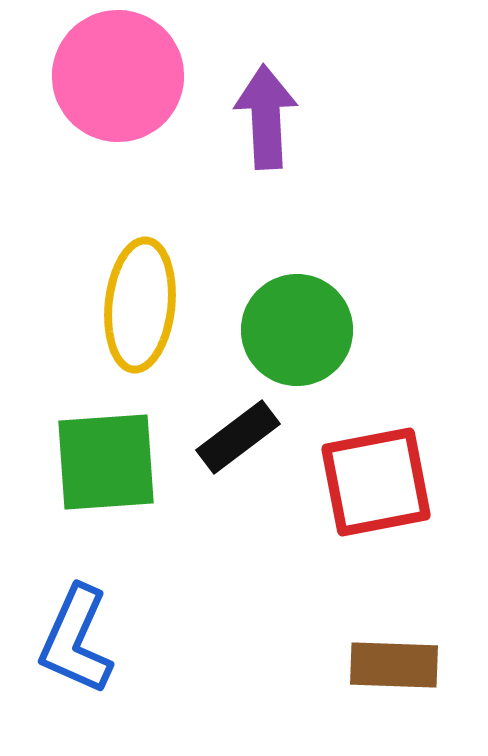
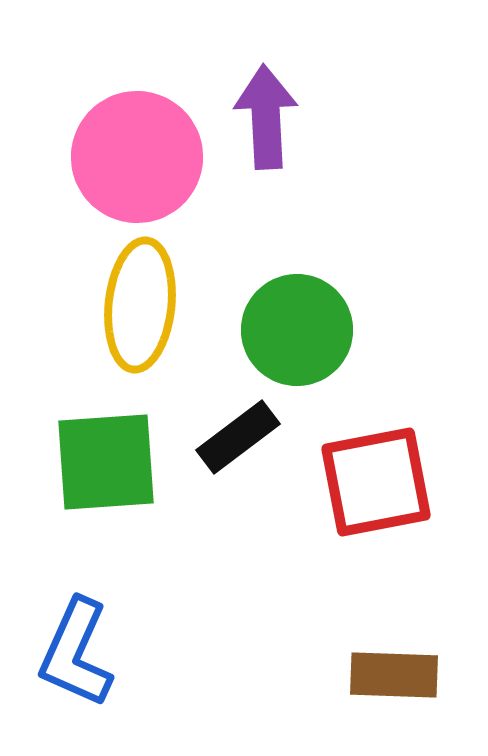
pink circle: moved 19 px right, 81 px down
blue L-shape: moved 13 px down
brown rectangle: moved 10 px down
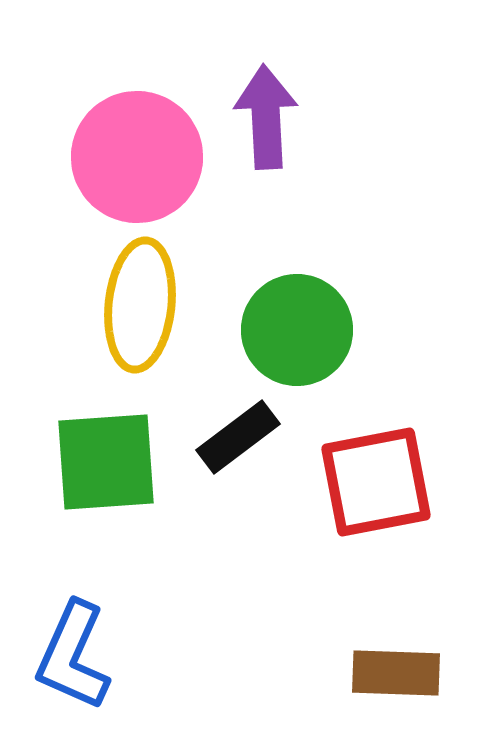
blue L-shape: moved 3 px left, 3 px down
brown rectangle: moved 2 px right, 2 px up
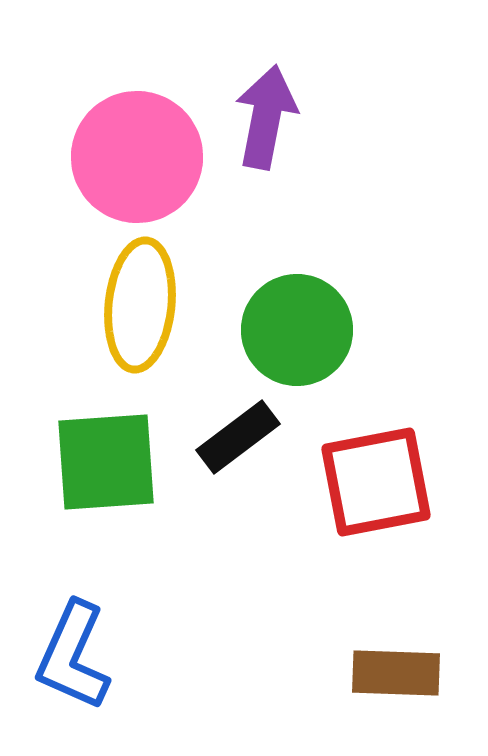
purple arrow: rotated 14 degrees clockwise
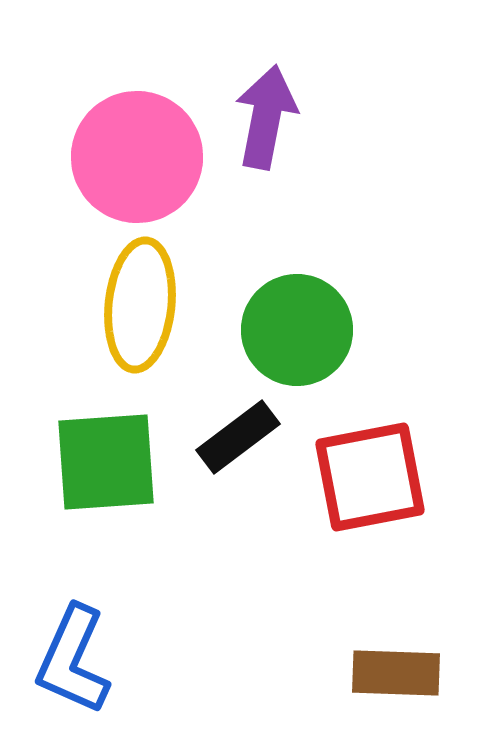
red square: moved 6 px left, 5 px up
blue L-shape: moved 4 px down
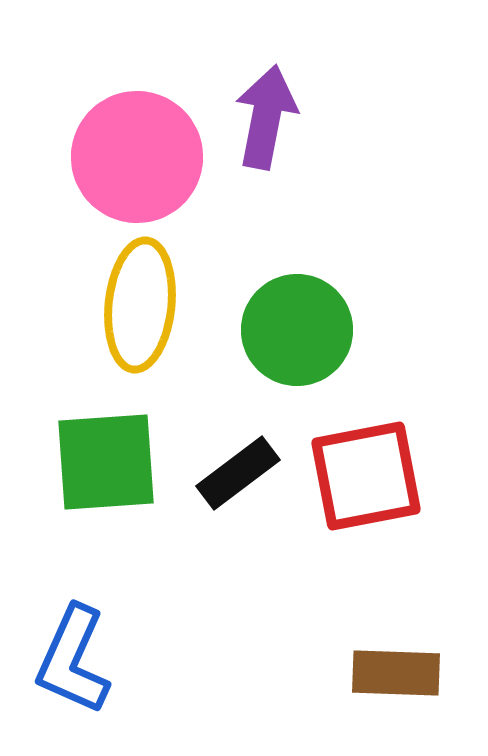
black rectangle: moved 36 px down
red square: moved 4 px left, 1 px up
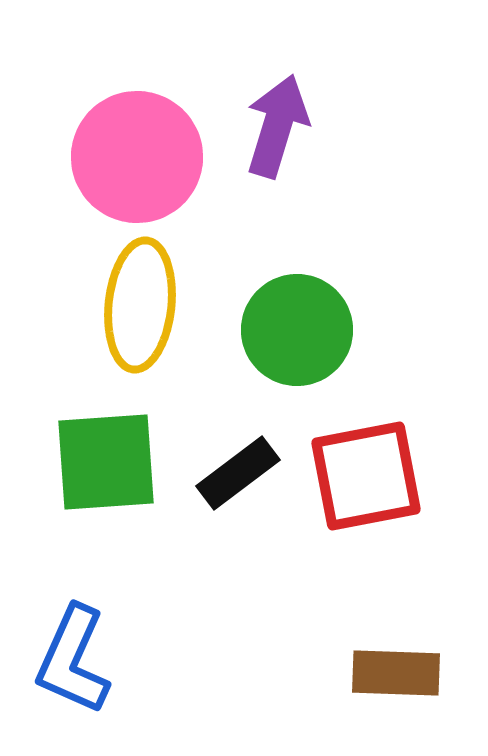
purple arrow: moved 11 px right, 9 px down; rotated 6 degrees clockwise
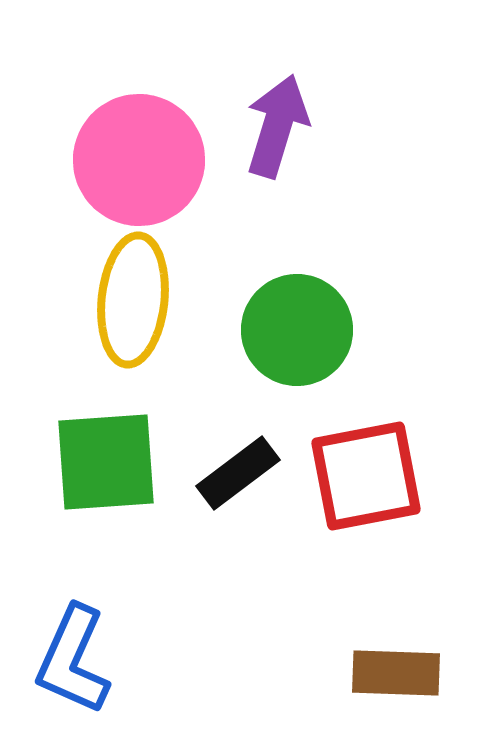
pink circle: moved 2 px right, 3 px down
yellow ellipse: moved 7 px left, 5 px up
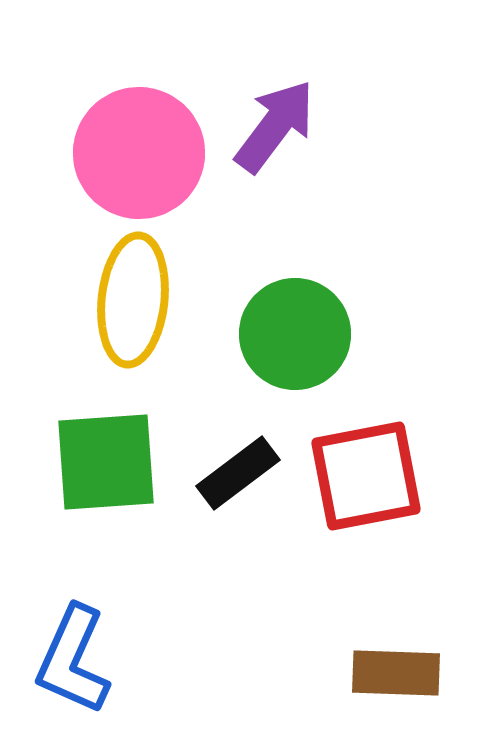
purple arrow: moved 2 px left; rotated 20 degrees clockwise
pink circle: moved 7 px up
green circle: moved 2 px left, 4 px down
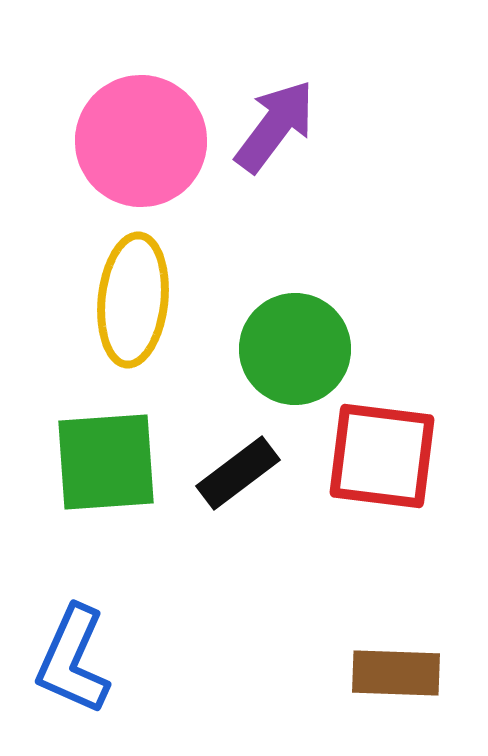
pink circle: moved 2 px right, 12 px up
green circle: moved 15 px down
red square: moved 16 px right, 20 px up; rotated 18 degrees clockwise
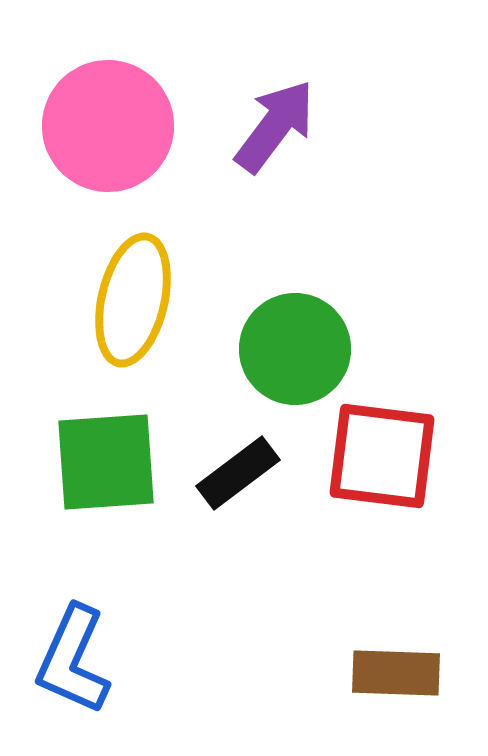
pink circle: moved 33 px left, 15 px up
yellow ellipse: rotated 7 degrees clockwise
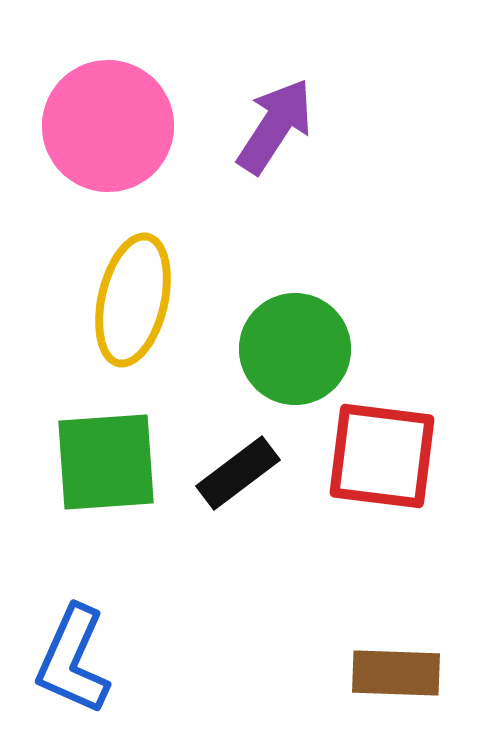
purple arrow: rotated 4 degrees counterclockwise
